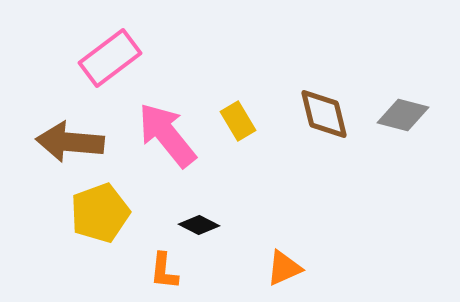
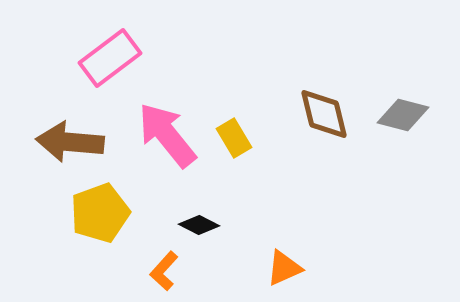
yellow rectangle: moved 4 px left, 17 px down
orange L-shape: rotated 36 degrees clockwise
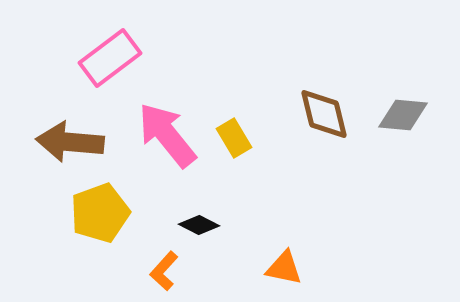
gray diamond: rotated 9 degrees counterclockwise
orange triangle: rotated 36 degrees clockwise
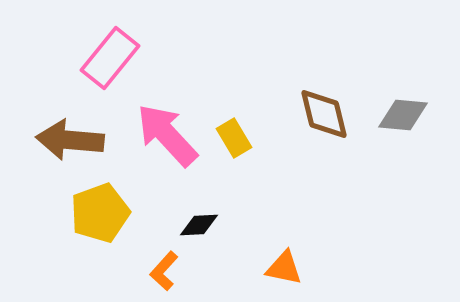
pink rectangle: rotated 14 degrees counterclockwise
pink arrow: rotated 4 degrees counterclockwise
brown arrow: moved 2 px up
black diamond: rotated 30 degrees counterclockwise
